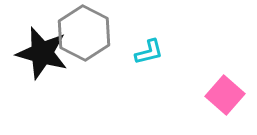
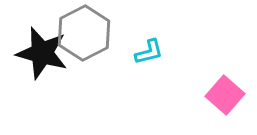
gray hexagon: rotated 6 degrees clockwise
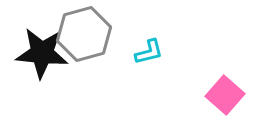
gray hexagon: moved 1 px down; rotated 12 degrees clockwise
black star: rotated 10 degrees counterclockwise
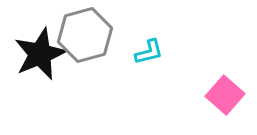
gray hexagon: moved 1 px right, 1 px down
black star: moved 2 px left, 1 px down; rotated 28 degrees counterclockwise
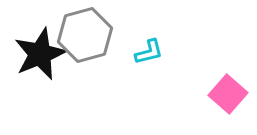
pink square: moved 3 px right, 1 px up
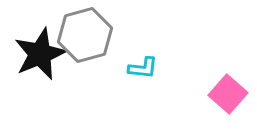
cyan L-shape: moved 6 px left, 16 px down; rotated 20 degrees clockwise
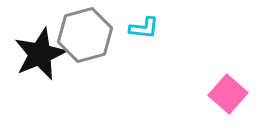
cyan L-shape: moved 1 px right, 40 px up
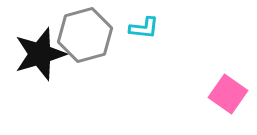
black star: rotated 6 degrees clockwise
pink square: rotated 6 degrees counterclockwise
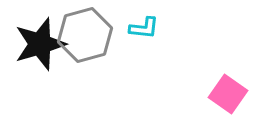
black star: moved 10 px up
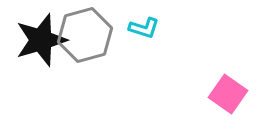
cyan L-shape: rotated 12 degrees clockwise
black star: moved 1 px right, 4 px up
